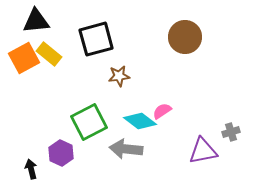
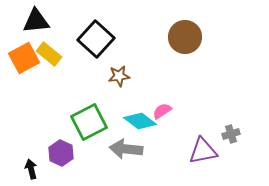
black square: rotated 33 degrees counterclockwise
gray cross: moved 2 px down
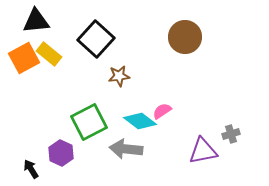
black arrow: rotated 18 degrees counterclockwise
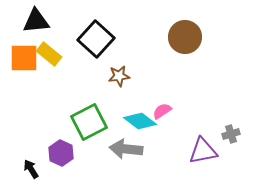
orange square: rotated 28 degrees clockwise
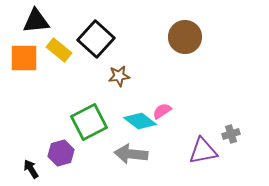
yellow rectangle: moved 10 px right, 4 px up
gray arrow: moved 5 px right, 5 px down
purple hexagon: rotated 20 degrees clockwise
